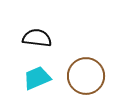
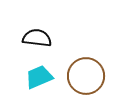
cyan trapezoid: moved 2 px right, 1 px up
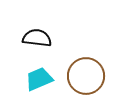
cyan trapezoid: moved 2 px down
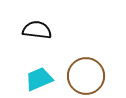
black semicircle: moved 8 px up
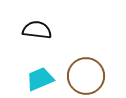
cyan trapezoid: moved 1 px right
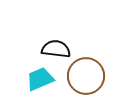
black semicircle: moved 19 px right, 19 px down
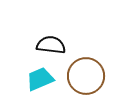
black semicircle: moved 5 px left, 4 px up
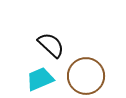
black semicircle: rotated 36 degrees clockwise
